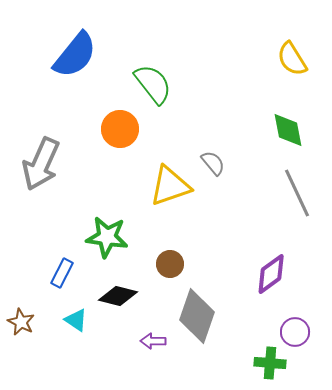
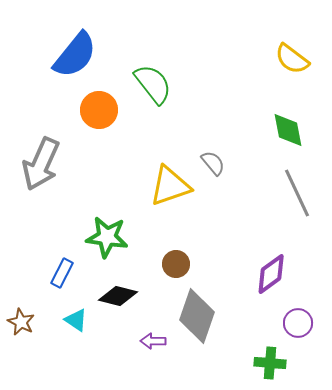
yellow semicircle: rotated 21 degrees counterclockwise
orange circle: moved 21 px left, 19 px up
brown circle: moved 6 px right
purple circle: moved 3 px right, 9 px up
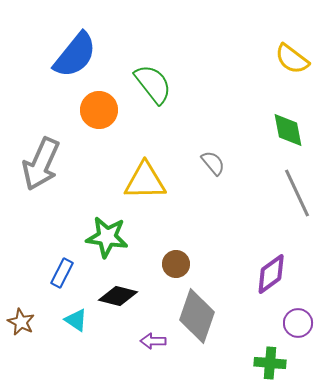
yellow triangle: moved 25 px left, 5 px up; rotated 18 degrees clockwise
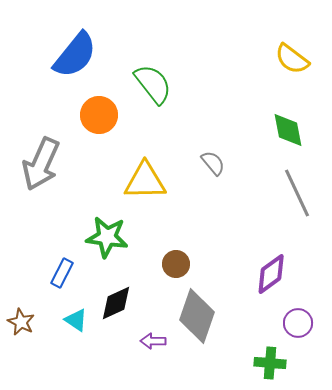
orange circle: moved 5 px down
black diamond: moved 2 px left, 7 px down; rotated 39 degrees counterclockwise
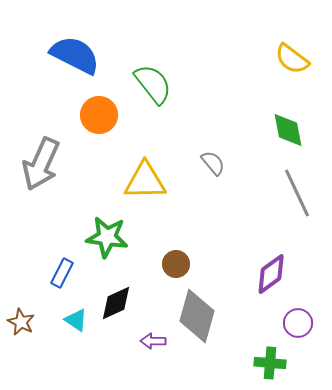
blue semicircle: rotated 102 degrees counterclockwise
gray diamond: rotated 4 degrees counterclockwise
